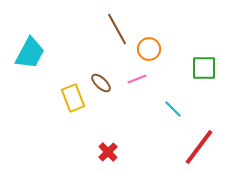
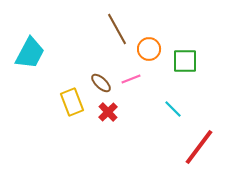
green square: moved 19 px left, 7 px up
pink line: moved 6 px left
yellow rectangle: moved 1 px left, 4 px down
red cross: moved 40 px up
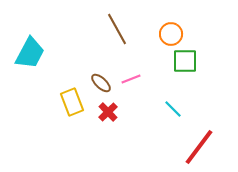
orange circle: moved 22 px right, 15 px up
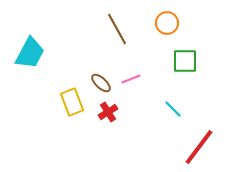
orange circle: moved 4 px left, 11 px up
red cross: rotated 12 degrees clockwise
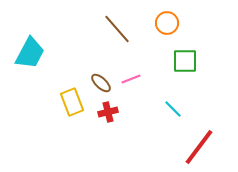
brown line: rotated 12 degrees counterclockwise
red cross: rotated 18 degrees clockwise
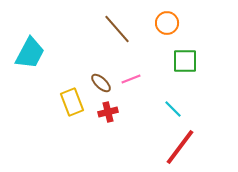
red line: moved 19 px left
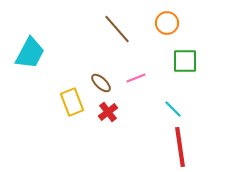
pink line: moved 5 px right, 1 px up
red cross: rotated 24 degrees counterclockwise
red line: rotated 45 degrees counterclockwise
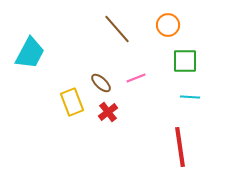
orange circle: moved 1 px right, 2 px down
cyan line: moved 17 px right, 12 px up; rotated 42 degrees counterclockwise
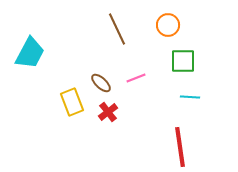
brown line: rotated 16 degrees clockwise
green square: moved 2 px left
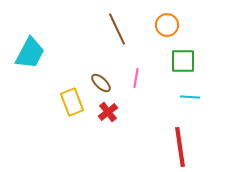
orange circle: moved 1 px left
pink line: rotated 60 degrees counterclockwise
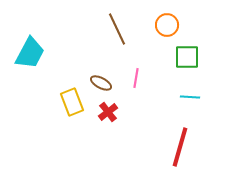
green square: moved 4 px right, 4 px up
brown ellipse: rotated 15 degrees counterclockwise
red line: rotated 24 degrees clockwise
